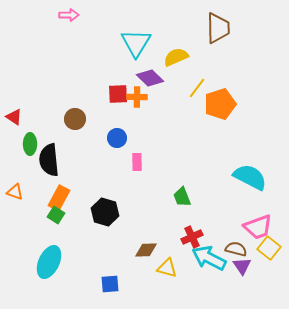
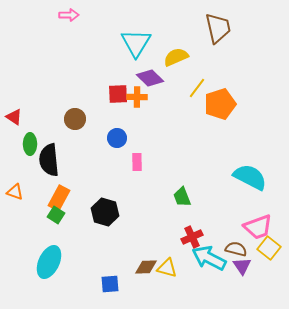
brown trapezoid: rotated 12 degrees counterclockwise
brown diamond: moved 17 px down
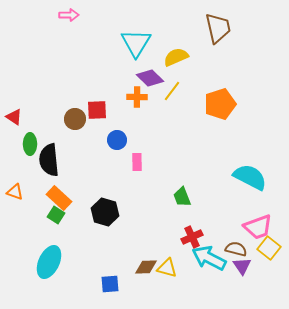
yellow line: moved 25 px left, 3 px down
red square: moved 21 px left, 16 px down
blue circle: moved 2 px down
orange rectangle: rotated 75 degrees counterclockwise
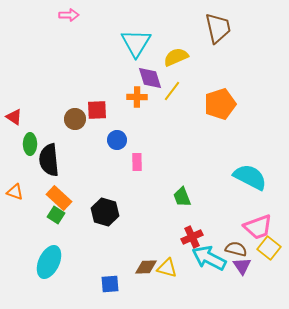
purple diamond: rotated 28 degrees clockwise
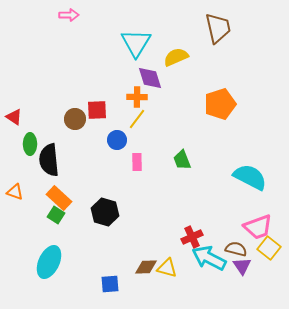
yellow line: moved 35 px left, 28 px down
green trapezoid: moved 37 px up
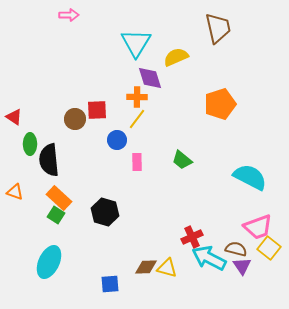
green trapezoid: rotated 30 degrees counterclockwise
